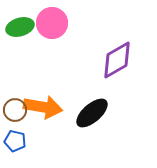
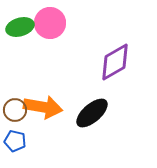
pink circle: moved 2 px left
purple diamond: moved 2 px left, 2 px down
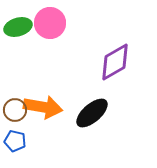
green ellipse: moved 2 px left
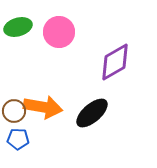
pink circle: moved 9 px right, 9 px down
brown circle: moved 1 px left, 1 px down
blue pentagon: moved 3 px right, 2 px up; rotated 10 degrees counterclockwise
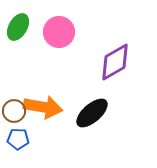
green ellipse: rotated 44 degrees counterclockwise
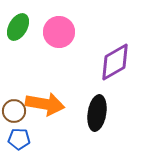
orange arrow: moved 2 px right, 3 px up
black ellipse: moved 5 px right; rotated 40 degrees counterclockwise
blue pentagon: moved 1 px right
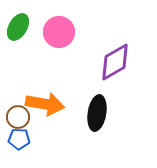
brown circle: moved 4 px right, 6 px down
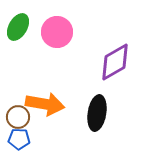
pink circle: moved 2 px left
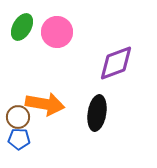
green ellipse: moved 4 px right
purple diamond: moved 1 px right, 1 px down; rotated 9 degrees clockwise
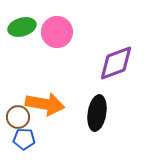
green ellipse: rotated 44 degrees clockwise
blue pentagon: moved 5 px right
